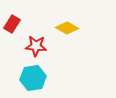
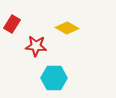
cyan hexagon: moved 21 px right; rotated 10 degrees clockwise
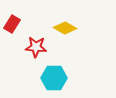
yellow diamond: moved 2 px left
red star: moved 1 px down
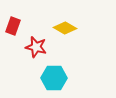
red rectangle: moved 1 px right, 2 px down; rotated 12 degrees counterclockwise
red star: rotated 10 degrees clockwise
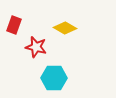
red rectangle: moved 1 px right, 1 px up
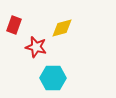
yellow diamond: moved 3 px left; rotated 45 degrees counterclockwise
cyan hexagon: moved 1 px left
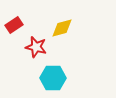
red rectangle: rotated 36 degrees clockwise
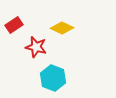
yellow diamond: rotated 40 degrees clockwise
cyan hexagon: rotated 20 degrees clockwise
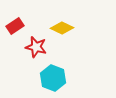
red rectangle: moved 1 px right, 1 px down
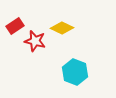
red star: moved 1 px left, 6 px up
cyan hexagon: moved 22 px right, 6 px up
